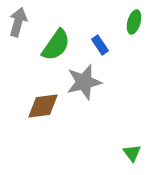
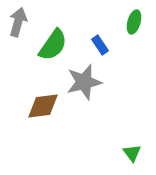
green semicircle: moved 3 px left
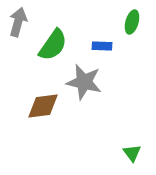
green ellipse: moved 2 px left
blue rectangle: moved 2 px right, 1 px down; rotated 54 degrees counterclockwise
gray star: rotated 27 degrees clockwise
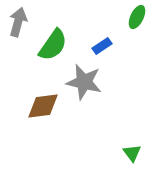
green ellipse: moved 5 px right, 5 px up; rotated 10 degrees clockwise
blue rectangle: rotated 36 degrees counterclockwise
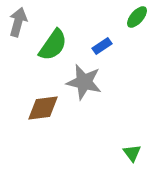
green ellipse: rotated 15 degrees clockwise
brown diamond: moved 2 px down
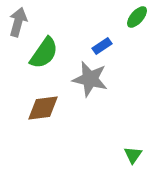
green semicircle: moved 9 px left, 8 px down
gray star: moved 6 px right, 3 px up
green triangle: moved 1 px right, 2 px down; rotated 12 degrees clockwise
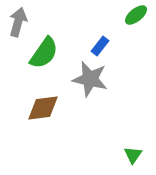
green ellipse: moved 1 px left, 2 px up; rotated 10 degrees clockwise
blue rectangle: moved 2 px left; rotated 18 degrees counterclockwise
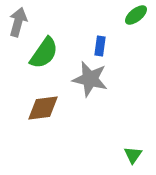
blue rectangle: rotated 30 degrees counterclockwise
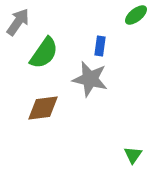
gray arrow: rotated 20 degrees clockwise
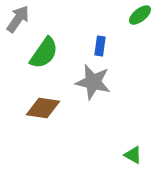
green ellipse: moved 4 px right
gray arrow: moved 3 px up
gray star: moved 3 px right, 3 px down
brown diamond: rotated 16 degrees clockwise
green triangle: rotated 36 degrees counterclockwise
